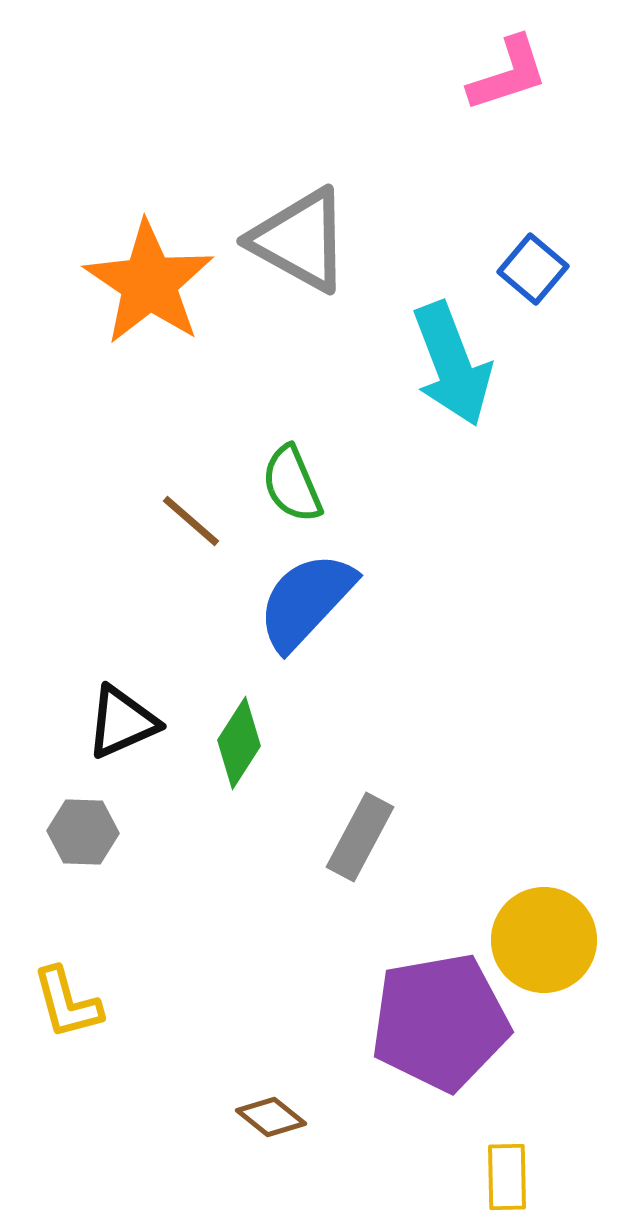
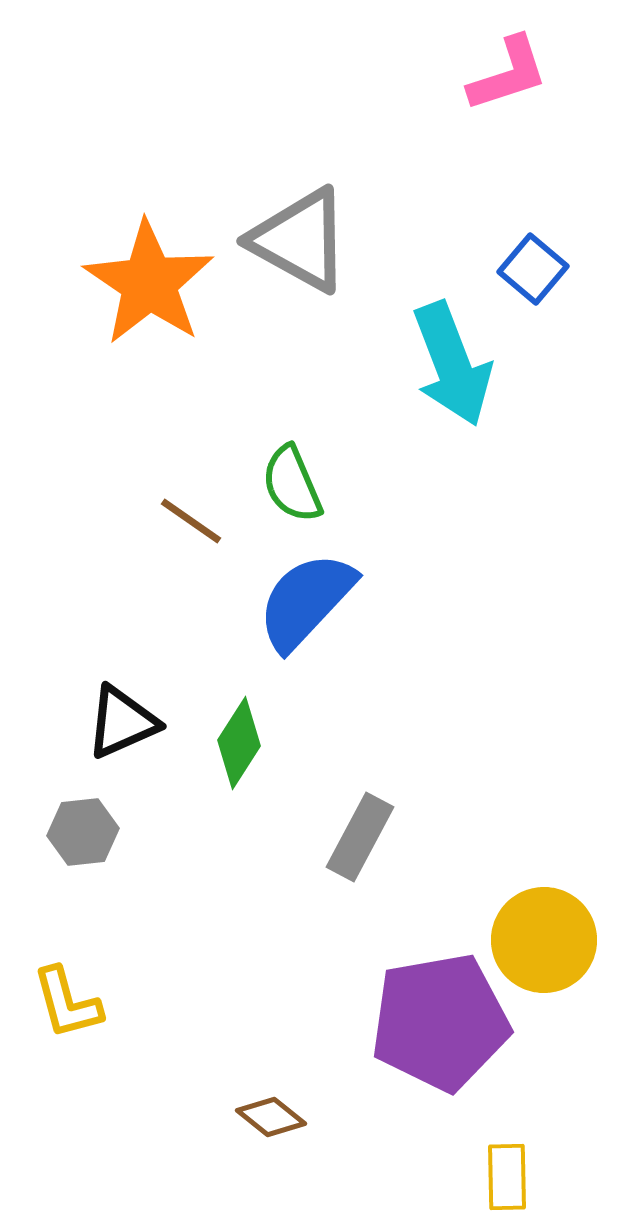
brown line: rotated 6 degrees counterclockwise
gray hexagon: rotated 8 degrees counterclockwise
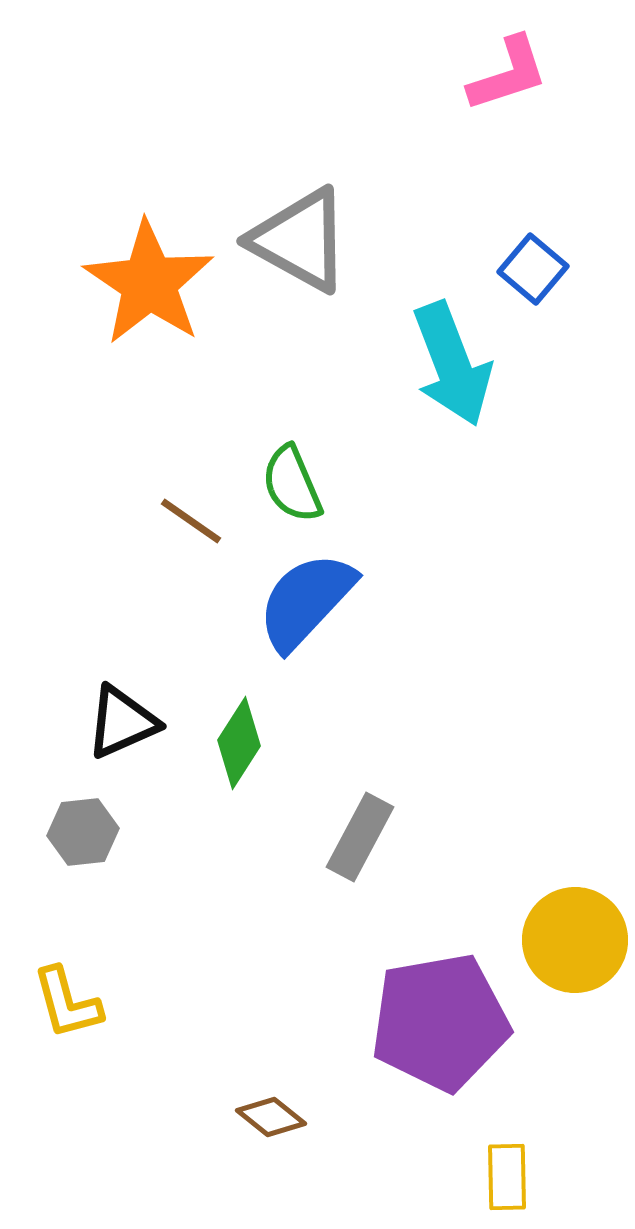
yellow circle: moved 31 px right
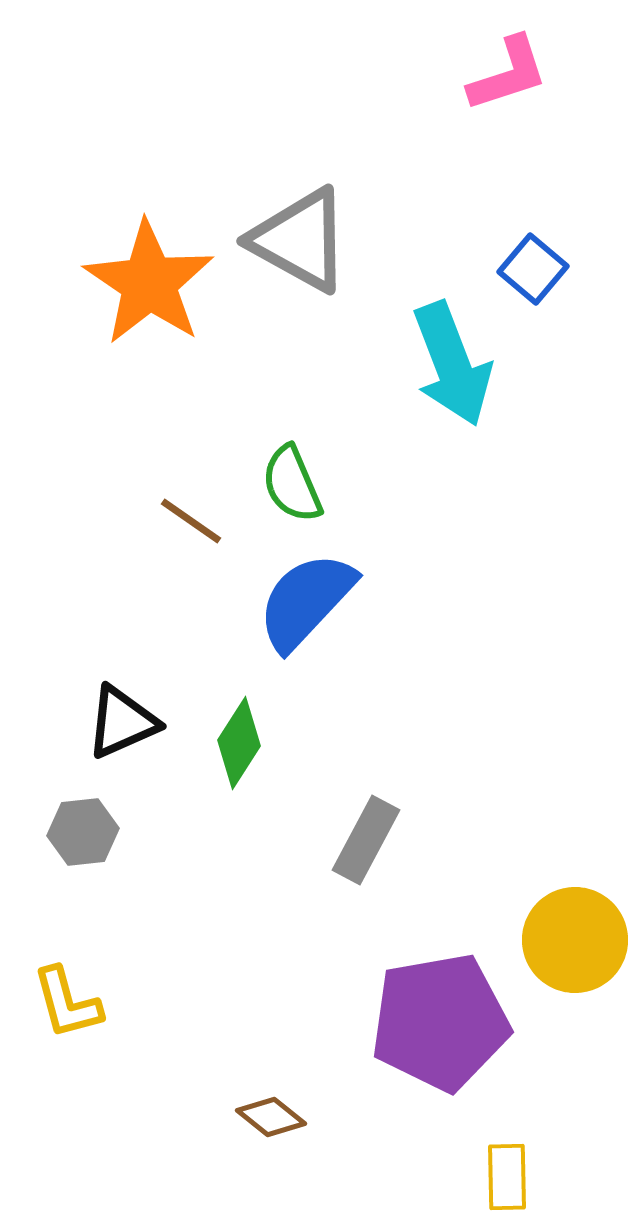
gray rectangle: moved 6 px right, 3 px down
